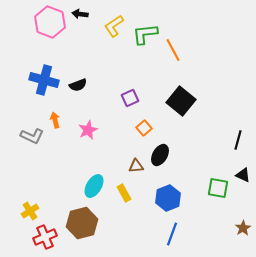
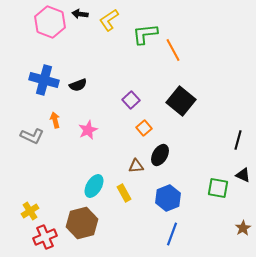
yellow L-shape: moved 5 px left, 6 px up
purple square: moved 1 px right, 2 px down; rotated 18 degrees counterclockwise
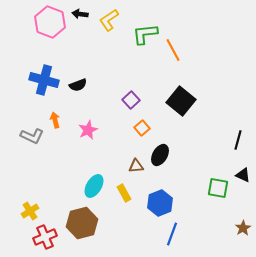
orange square: moved 2 px left
blue hexagon: moved 8 px left, 5 px down
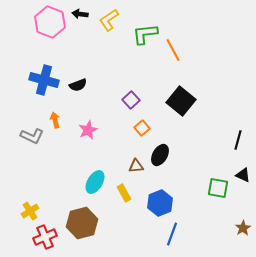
cyan ellipse: moved 1 px right, 4 px up
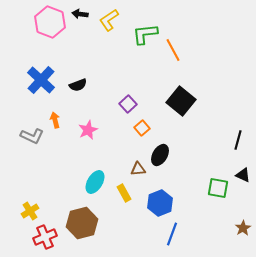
blue cross: moved 3 px left; rotated 28 degrees clockwise
purple square: moved 3 px left, 4 px down
brown triangle: moved 2 px right, 3 px down
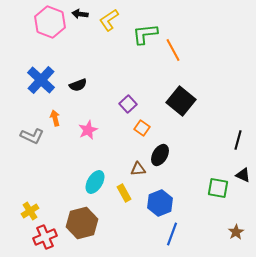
orange arrow: moved 2 px up
orange square: rotated 14 degrees counterclockwise
brown star: moved 7 px left, 4 px down
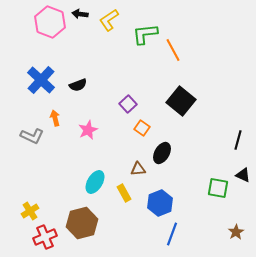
black ellipse: moved 2 px right, 2 px up
